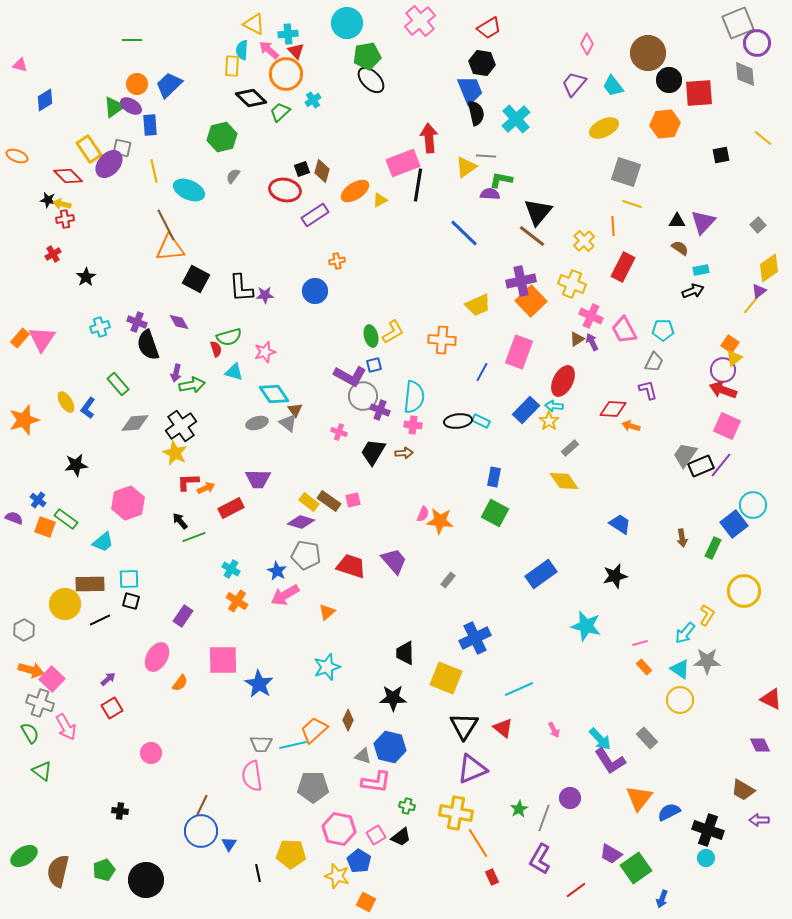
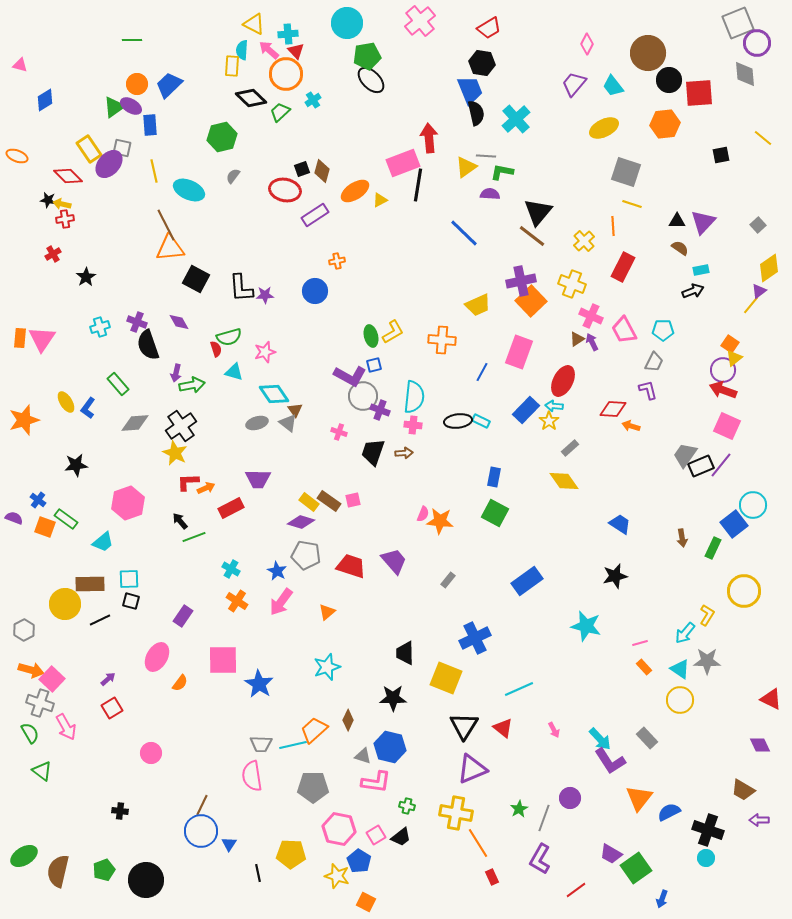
green L-shape at (501, 180): moved 1 px right, 8 px up
orange rectangle at (20, 338): rotated 36 degrees counterclockwise
black trapezoid at (373, 452): rotated 12 degrees counterclockwise
blue rectangle at (541, 574): moved 14 px left, 7 px down
pink arrow at (285, 595): moved 4 px left, 7 px down; rotated 24 degrees counterclockwise
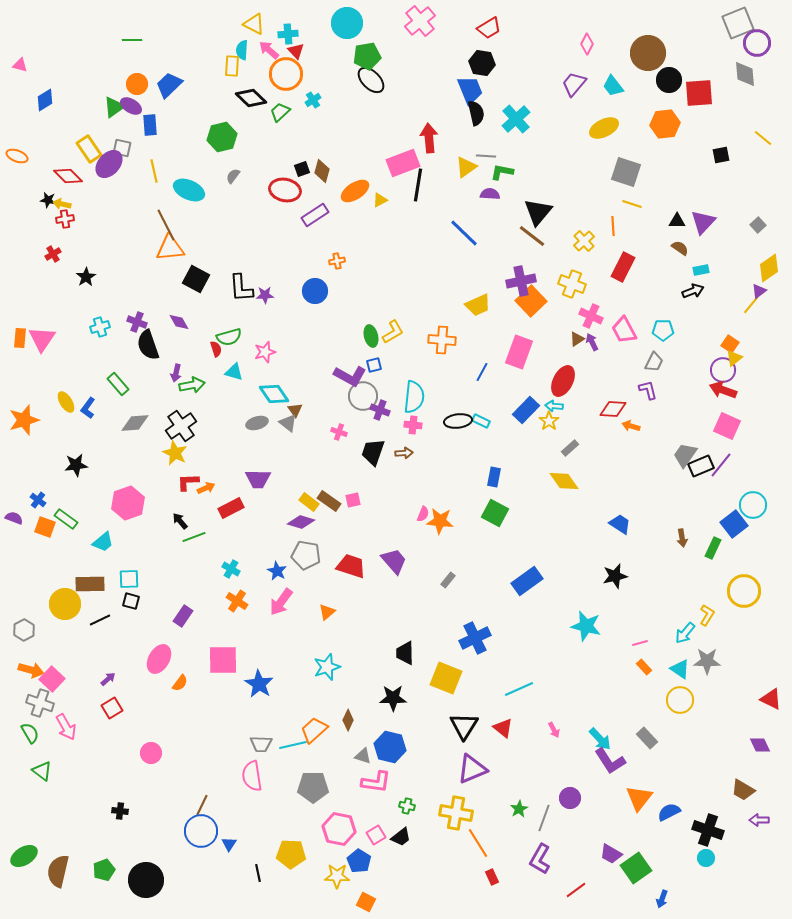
pink ellipse at (157, 657): moved 2 px right, 2 px down
yellow star at (337, 876): rotated 15 degrees counterclockwise
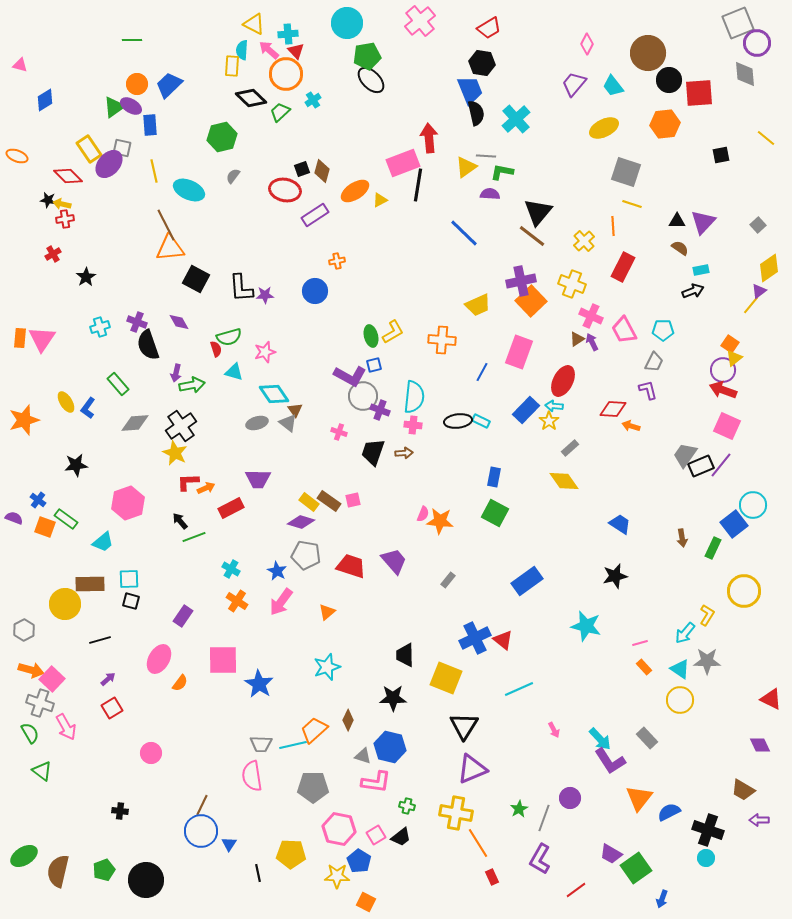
yellow line at (763, 138): moved 3 px right
black line at (100, 620): moved 20 px down; rotated 10 degrees clockwise
black trapezoid at (405, 653): moved 2 px down
red triangle at (503, 728): moved 88 px up
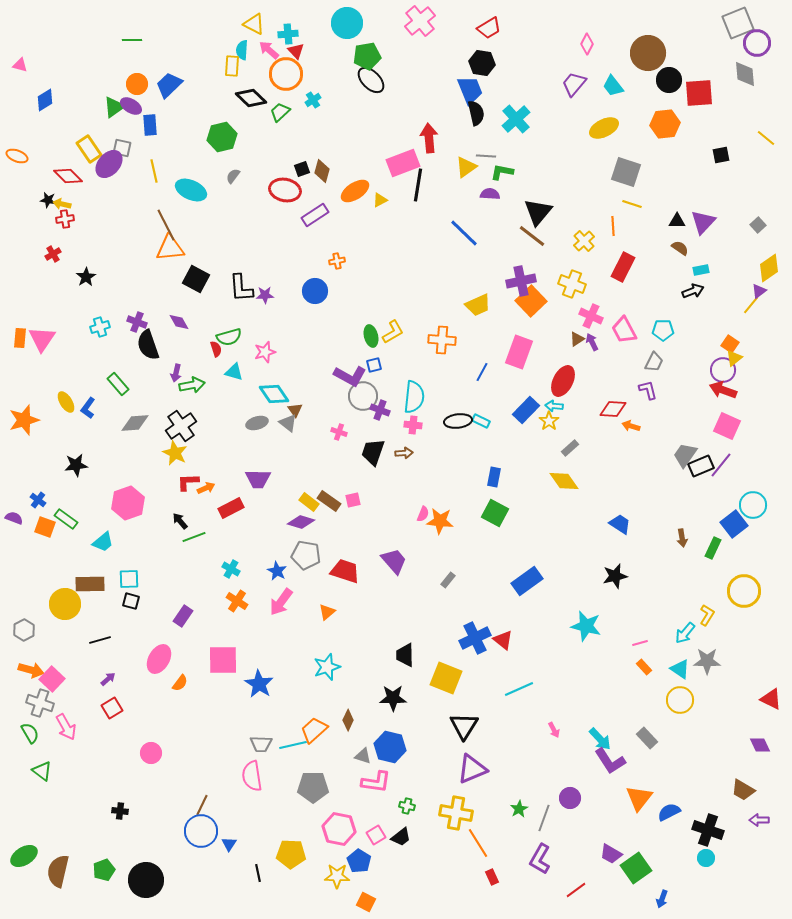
cyan ellipse at (189, 190): moved 2 px right
red trapezoid at (351, 566): moved 6 px left, 5 px down
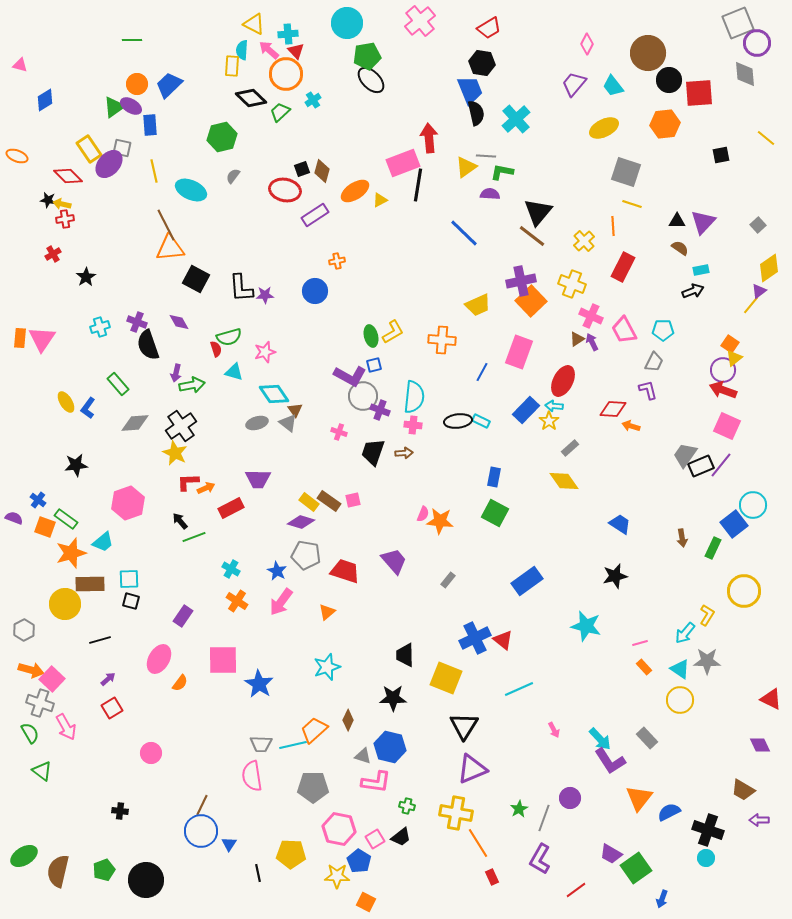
orange star at (24, 420): moved 47 px right, 133 px down
pink square at (376, 835): moved 1 px left, 4 px down
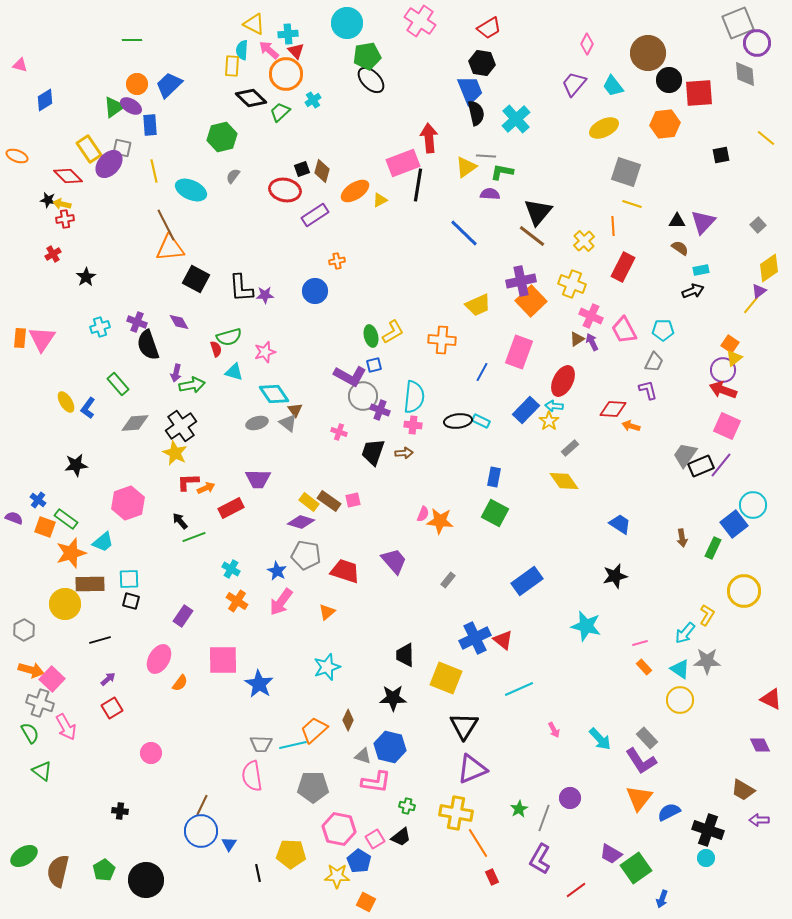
pink cross at (420, 21): rotated 16 degrees counterclockwise
purple L-shape at (610, 761): moved 31 px right
green pentagon at (104, 870): rotated 10 degrees counterclockwise
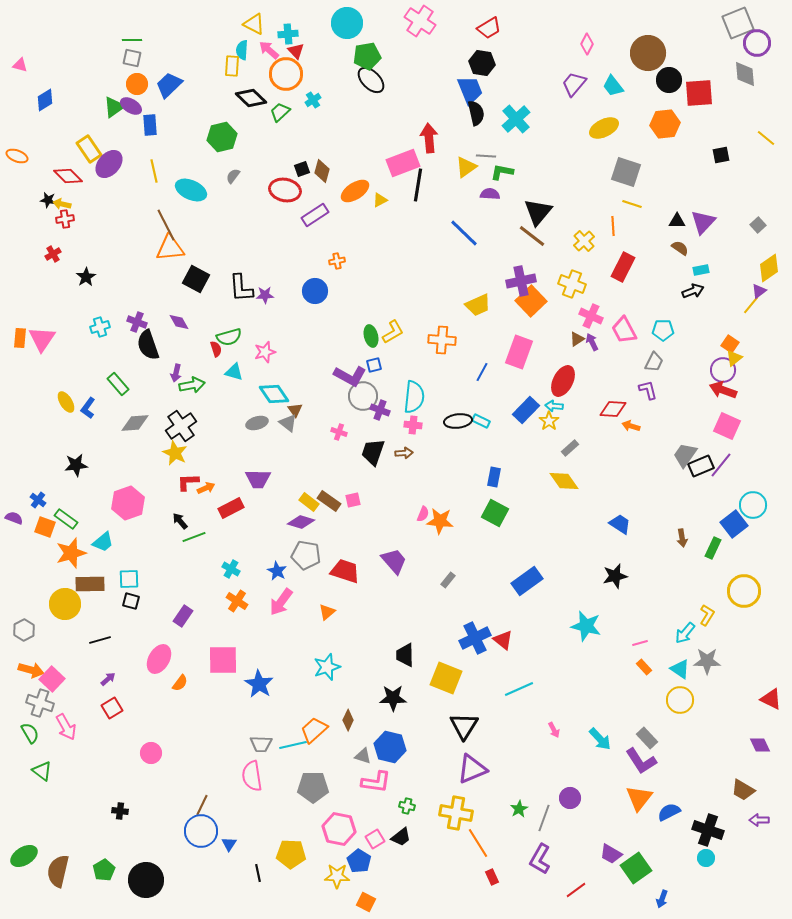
gray square at (122, 148): moved 10 px right, 90 px up
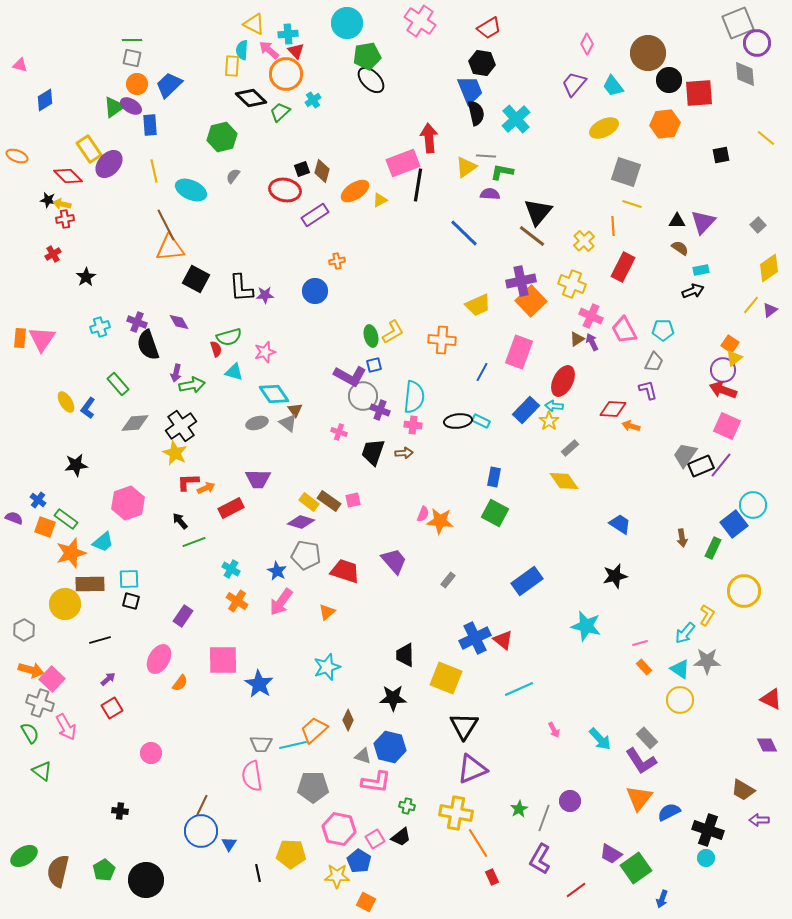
purple triangle at (759, 291): moved 11 px right, 19 px down
green line at (194, 537): moved 5 px down
purple diamond at (760, 745): moved 7 px right
purple circle at (570, 798): moved 3 px down
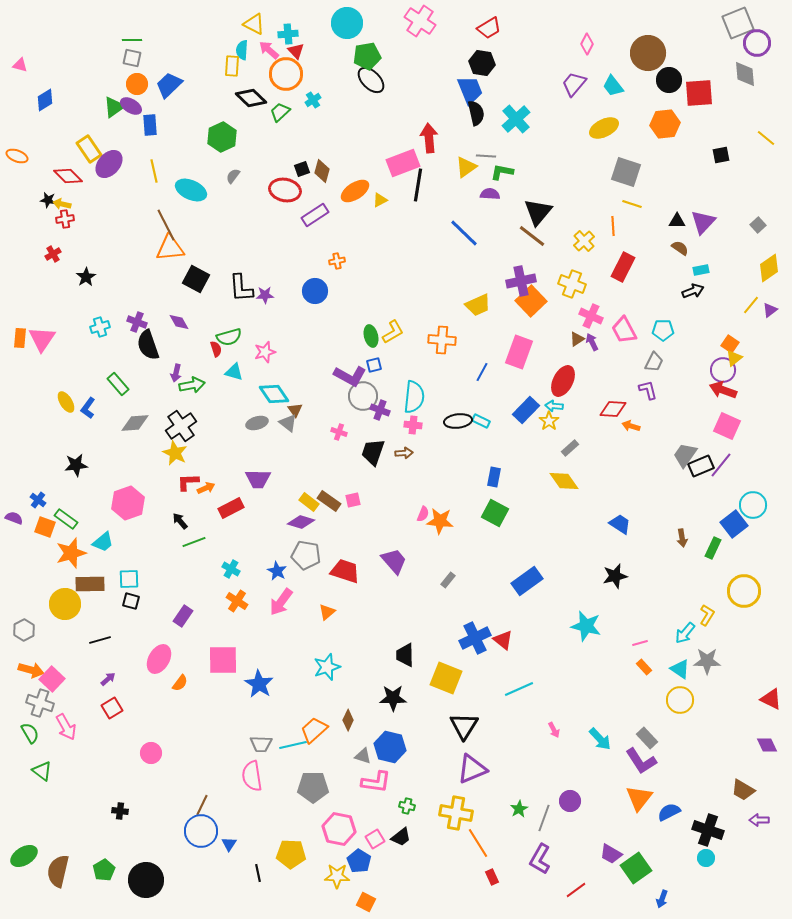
green hexagon at (222, 137): rotated 12 degrees counterclockwise
